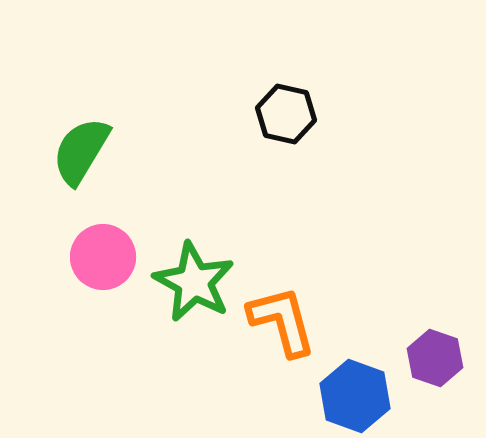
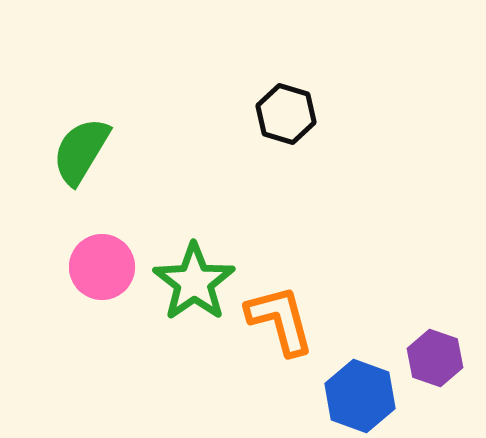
black hexagon: rotated 4 degrees clockwise
pink circle: moved 1 px left, 10 px down
green star: rotated 8 degrees clockwise
orange L-shape: moved 2 px left, 1 px up
blue hexagon: moved 5 px right
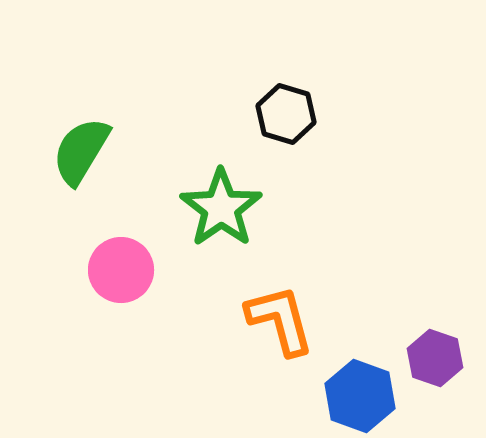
pink circle: moved 19 px right, 3 px down
green star: moved 27 px right, 74 px up
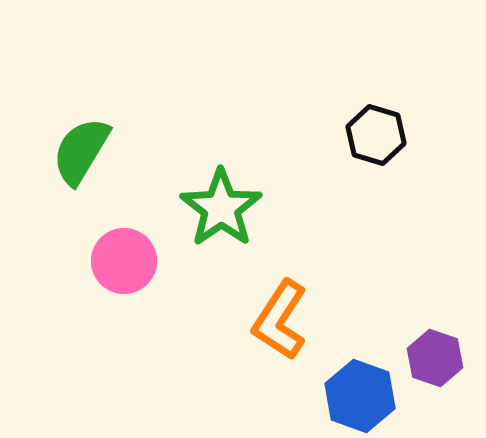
black hexagon: moved 90 px right, 21 px down
pink circle: moved 3 px right, 9 px up
orange L-shape: rotated 132 degrees counterclockwise
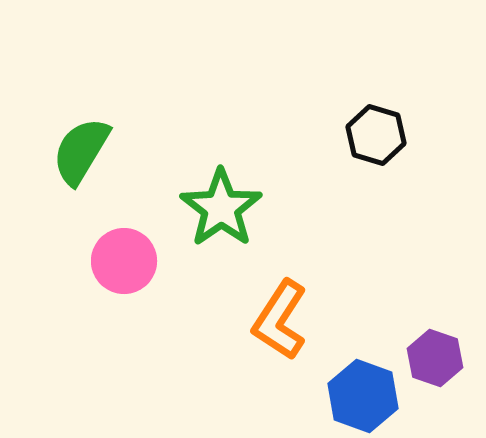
blue hexagon: moved 3 px right
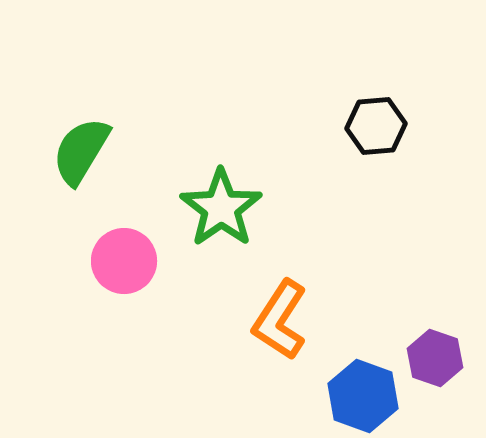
black hexagon: moved 9 px up; rotated 22 degrees counterclockwise
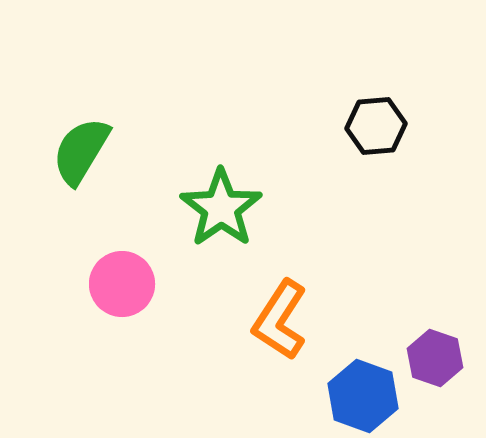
pink circle: moved 2 px left, 23 px down
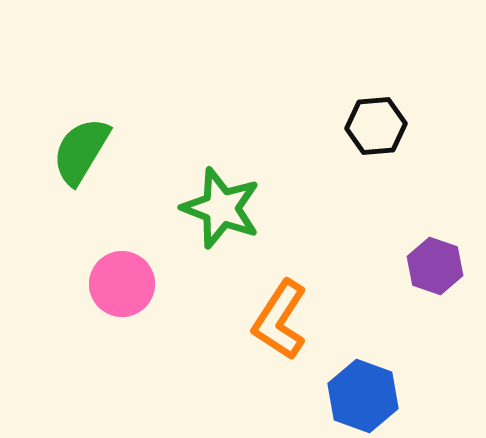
green star: rotated 16 degrees counterclockwise
purple hexagon: moved 92 px up
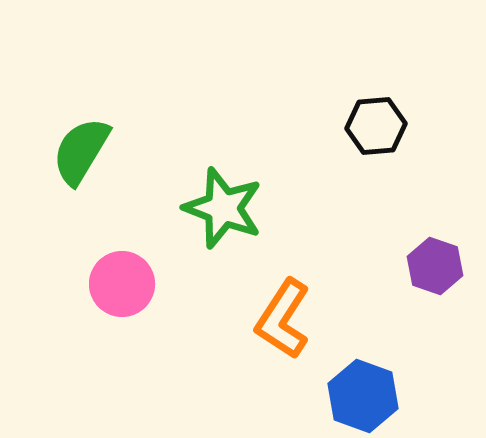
green star: moved 2 px right
orange L-shape: moved 3 px right, 1 px up
